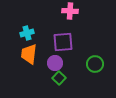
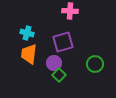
cyan cross: rotated 32 degrees clockwise
purple square: rotated 10 degrees counterclockwise
purple circle: moved 1 px left
green square: moved 3 px up
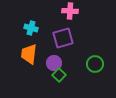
cyan cross: moved 4 px right, 5 px up
purple square: moved 4 px up
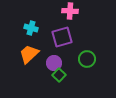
purple square: moved 1 px left, 1 px up
orange trapezoid: rotated 40 degrees clockwise
green circle: moved 8 px left, 5 px up
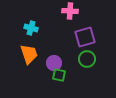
purple square: moved 23 px right
orange trapezoid: rotated 115 degrees clockwise
green square: rotated 32 degrees counterclockwise
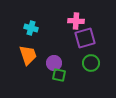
pink cross: moved 6 px right, 10 px down
purple square: moved 1 px down
orange trapezoid: moved 1 px left, 1 px down
green circle: moved 4 px right, 4 px down
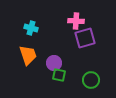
green circle: moved 17 px down
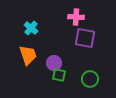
pink cross: moved 4 px up
cyan cross: rotated 24 degrees clockwise
purple square: rotated 25 degrees clockwise
green circle: moved 1 px left, 1 px up
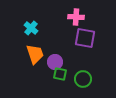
orange trapezoid: moved 7 px right, 1 px up
purple circle: moved 1 px right, 1 px up
green square: moved 1 px right, 1 px up
green circle: moved 7 px left
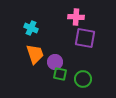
cyan cross: rotated 16 degrees counterclockwise
